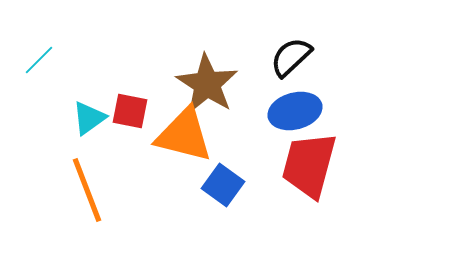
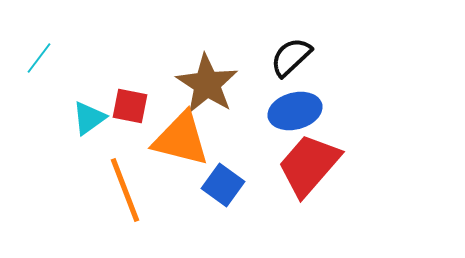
cyan line: moved 2 px up; rotated 8 degrees counterclockwise
red square: moved 5 px up
orange triangle: moved 3 px left, 4 px down
red trapezoid: rotated 26 degrees clockwise
orange line: moved 38 px right
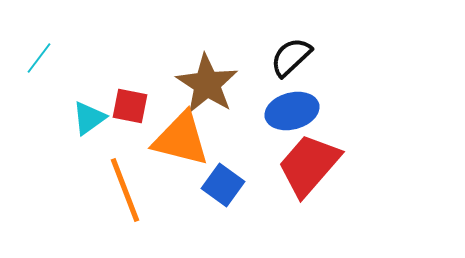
blue ellipse: moved 3 px left
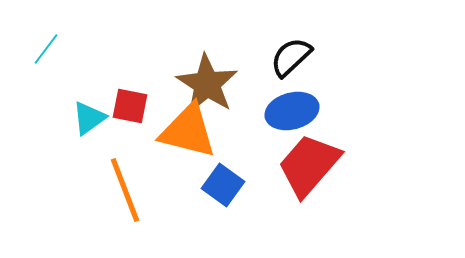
cyan line: moved 7 px right, 9 px up
orange triangle: moved 7 px right, 8 px up
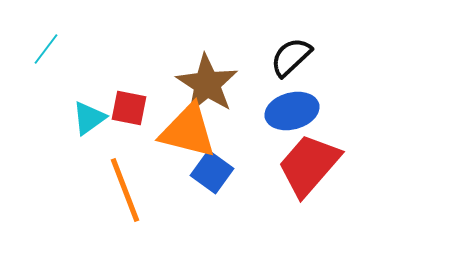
red square: moved 1 px left, 2 px down
blue square: moved 11 px left, 13 px up
